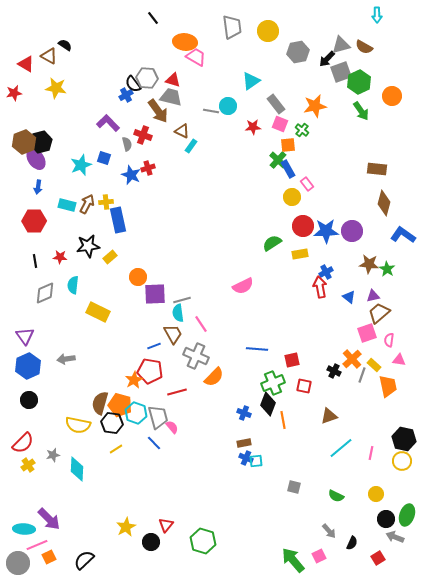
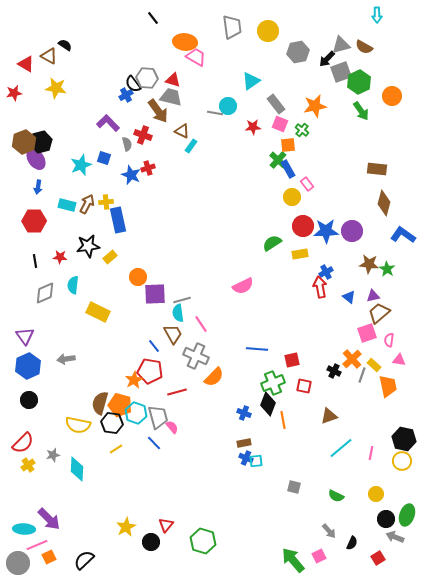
gray line at (211, 111): moved 4 px right, 2 px down
blue line at (154, 346): rotated 72 degrees clockwise
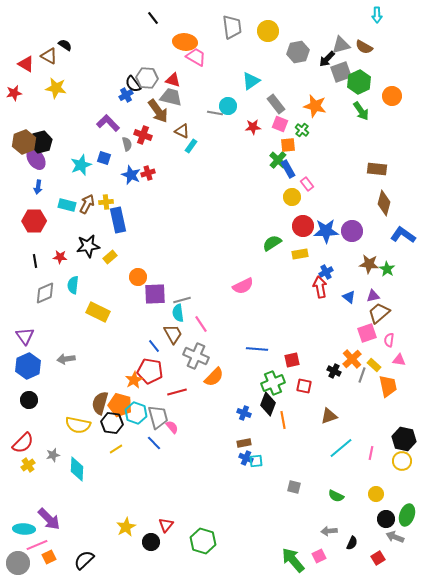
orange star at (315, 106): rotated 25 degrees clockwise
red cross at (148, 168): moved 5 px down
gray arrow at (329, 531): rotated 126 degrees clockwise
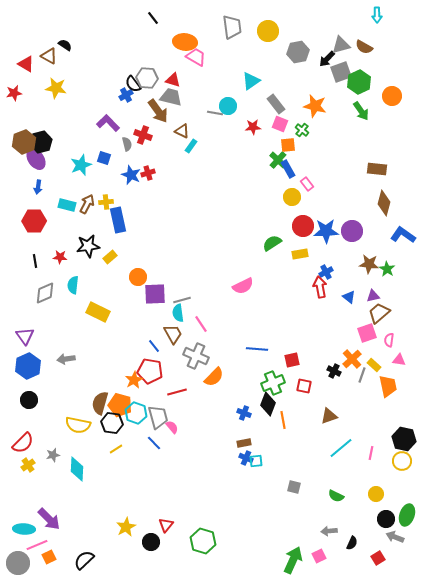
green arrow at (293, 560): rotated 64 degrees clockwise
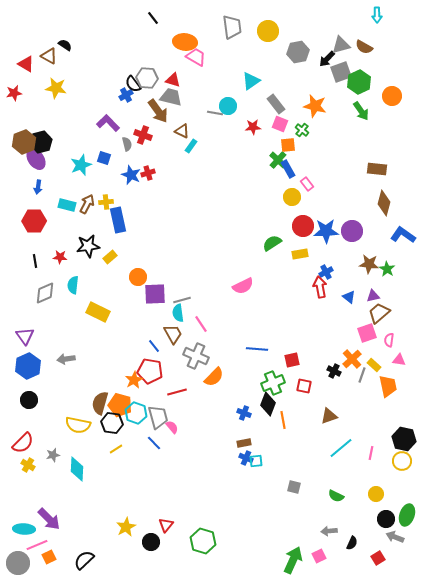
yellow cross at (28, 465): rotated 24 degrees counterclockwise
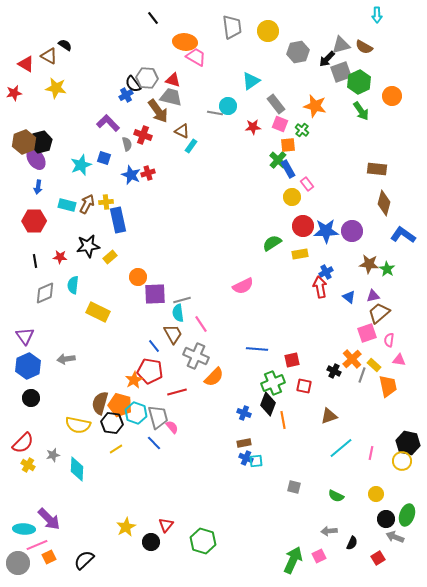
black circle at (29, 400): moved 2 px right, 2 px up
black hexagon at (404, 439): moved 4 px right, 4 px down
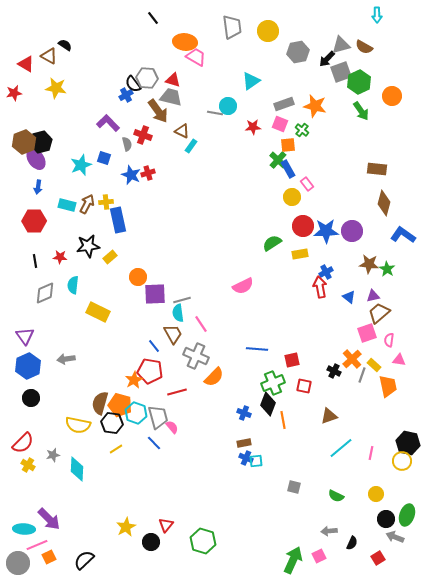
gray rectangle at (276, 104): moved 8 px right; rotated 72 degrees counterclockwise
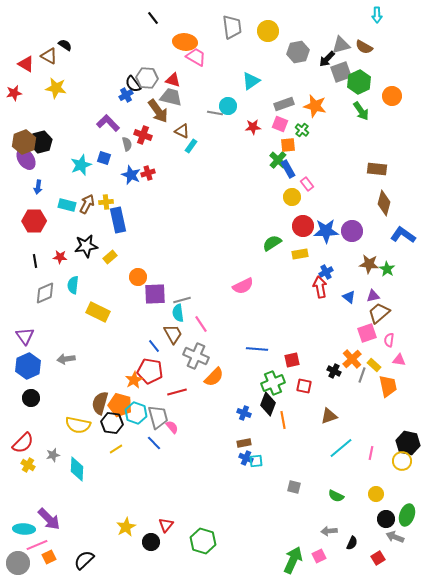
purple ellipse at (36, 159): moved 10 px left
black star at (88, 246): moved 2 px left
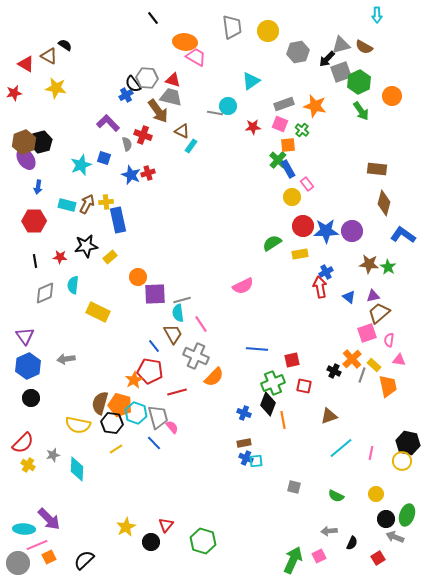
green star at (387, 269): moved 1 px right, 2 px up
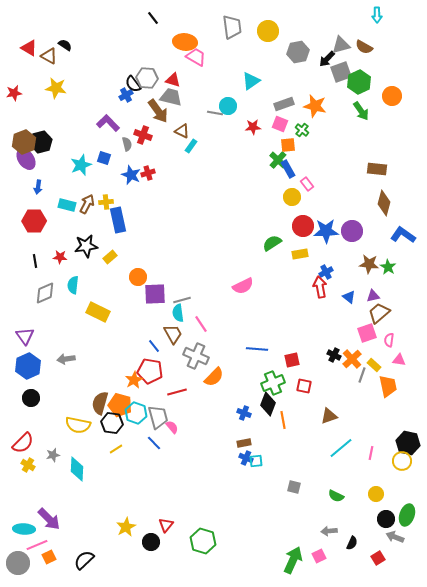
red triangle at (26, 64): moved 3 px right, 16 px up
black cross at (334, 371): moved 16 px up
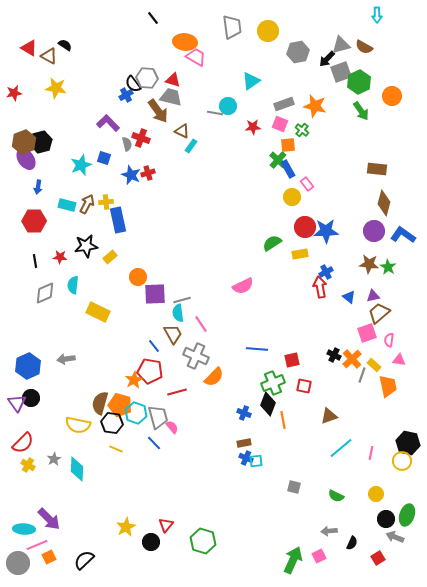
red cross at (143, 135): moved 2 px left, 3 px down
red circle at (303, 226): moved 2 px right, 1 px down
purple circle at (352, 231): moved 22 px right
purple triangle at (25, 336): moved 8 px left, 67 px down
yellow line at (116, 449): rotated 56 degrees clockwise
gray star at (53, 455): moved 1 px right, 4 px down; rotated 16 degrees counterclockwise
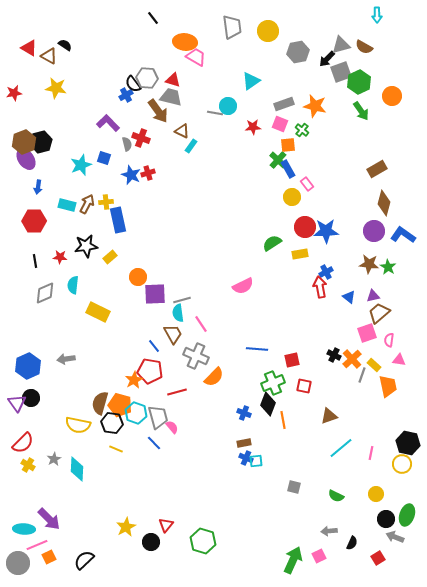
brown rectangle at (377, 169): rotated 36 degrees counterclockwise
yellow circle at (402, 461): moved 3 px down
